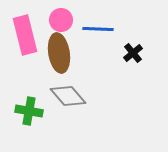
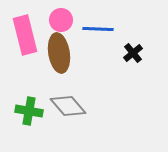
gray diamond: moved 10 px down
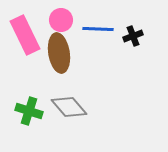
pink rectangle: rotated 12 degrees counterclockwise
black cross: moved 17 px up; rotated 18 degrees clockwise
gray diamond: moved 1 px right, 1 px down
green cross: rotated 8 degrees clockwise
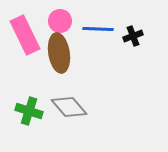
pink circle: moved 1 px left, 1 px down
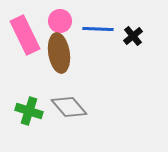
black cross: rotated 18 degrees counterclockwise
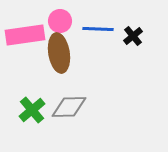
pink rectangle: rotated 72 degrees counterclockwise
gray diamond: rotated 51 degrees counterclockwise
green cross: moved 3 px right, 1 px up; rotated 32 degrees clockwise
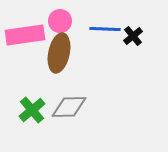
blue line: moved 7 px right
brown ellipse: rotated 21 degrees clockwise
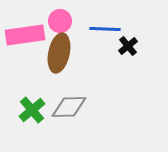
black cross: moved 5 px left, 10 px down
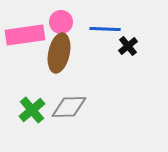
pink circle: moved 1 px right, 1 px down
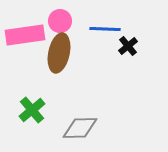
pink circle: moved 1 px left, 1 px up
gray diamond: moved 11 px right, 21 px down
